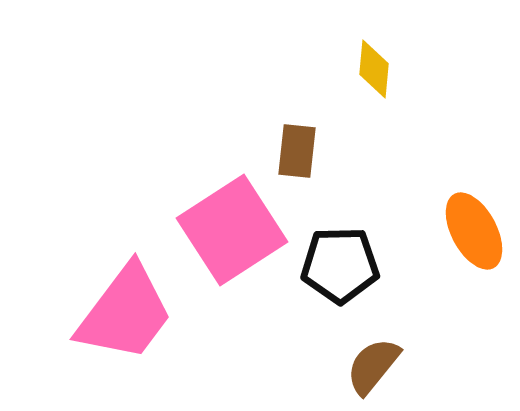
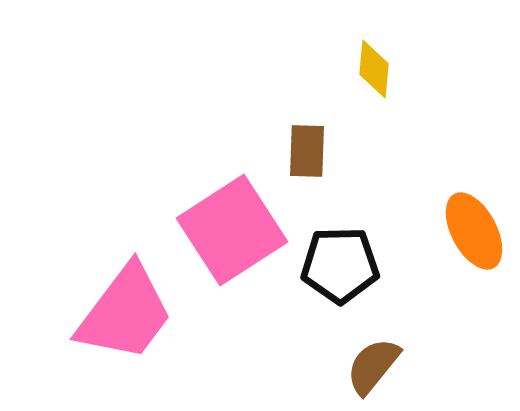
brown rectangle: moved 10 px right; rotated 4 degrees counterclockwise
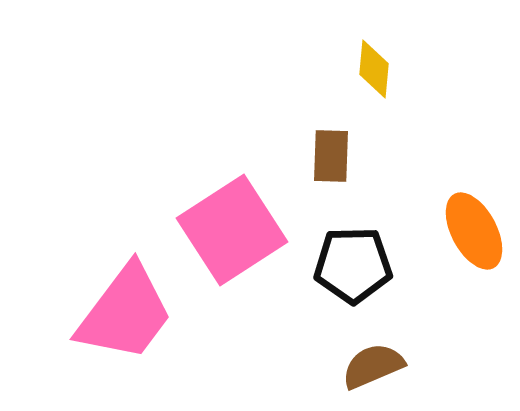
brown rectangle: moved 24 px right, 5 px down
black pentagon: moved 13 px right
brown semicircle: rotated 28 degrees clockwise
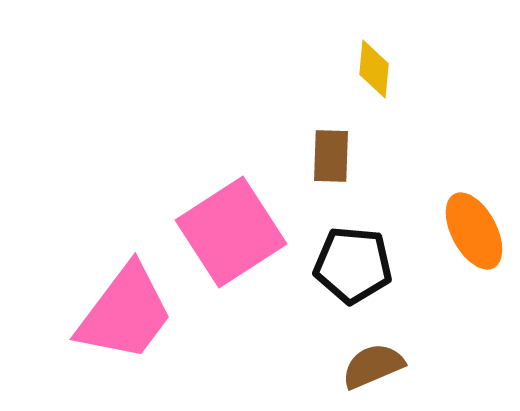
pink square: moved 1 px left, 2 px down
black pentagon: rotated 6 degrees clockwise
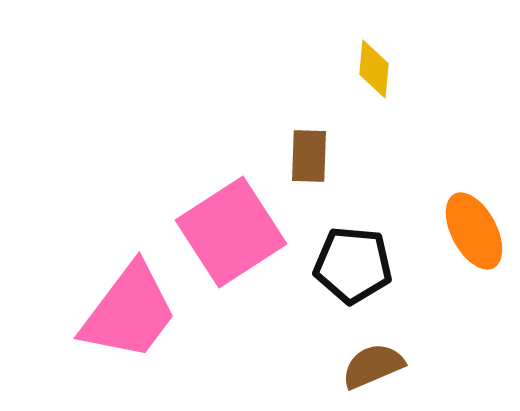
brown rectangle: moved 22 px left
pink trapezoid: moved 4 px right, 1 px up
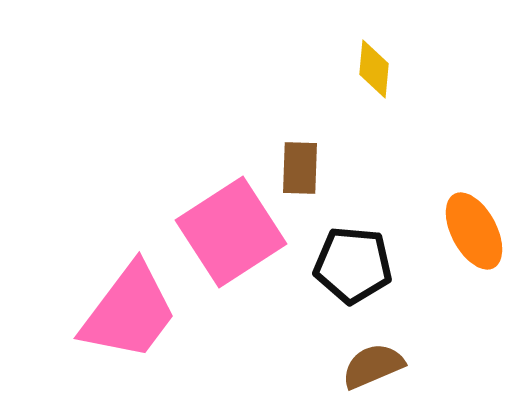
brown rectangle: moved 9 px left, 12 px down
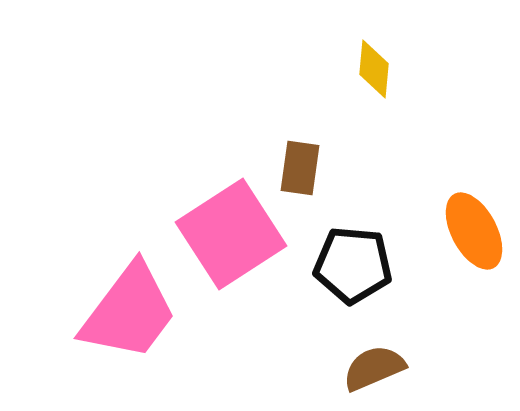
brown rectangle: rotated 6 degrees clockwise
pink square: moved 2 px down
brown semicircle: moved 1 px right, 2 px down
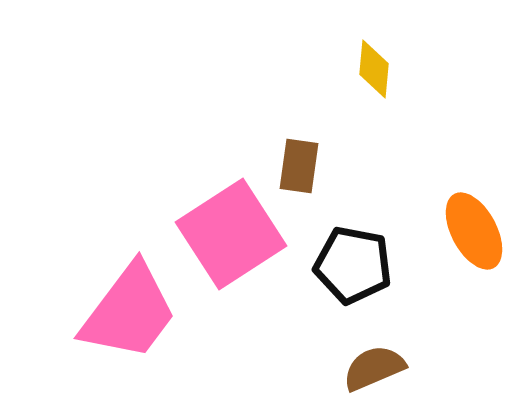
brown rectangle: moved 1 px left, 2 px up
black pentagon: rotated 6 degrees clockwise
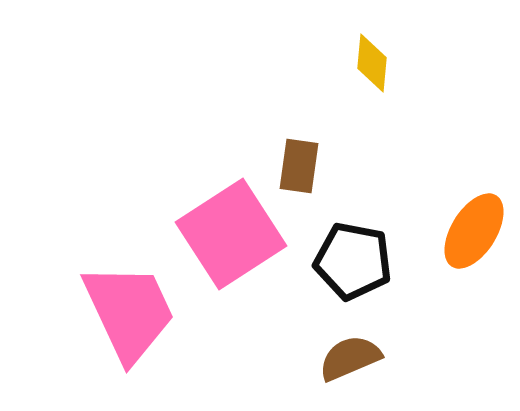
yellow diamond: moved 2 px left, 6 px up
orange ellipse: rotated 60 degrees clockwise
black pentagon: moved 4 px up
pink trapezoid: rotated 62 degrees counterclockwise
brown semicircle: moved 24 px left, 10 px up
